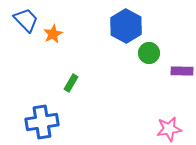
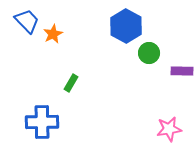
blue trapezoid: moved 1 px right, 1 px down
blue cross: rotated 8 degrees clockwise
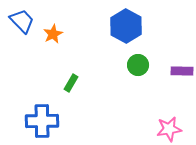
blue trapezoid: moved 5 px left
green circle: moved 11 px left, 12 px down
blue cross: moved 1 px up
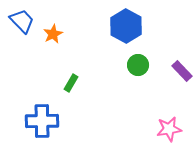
purple rectangle: rotated 45 degrees clockwise
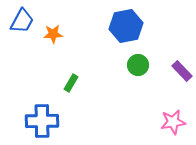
blue trapezoid: rotated 72 degrees clockwise
blue hexagon: rotated 20 degrees clockwise
orange star: rotated 24 degrees clockwise
pink star: moved 4 px right, 7 px up
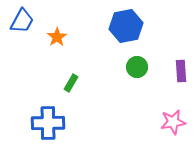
orange star: moved 4 px right, 3 px down; rotated 30 degrees counterclockwise
green circle: moved 1 px left, 2 px down
purple rectangle: moved 1 px left; rotated 40 degrees clockwise
blue cross: moved 6 px right, 2 px down
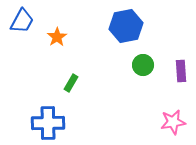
green circle: moved 6 px right, 2 px up
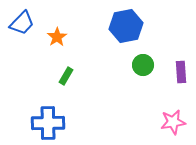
blue trapezoid: moved 2 px down; rotated 16 degrees clockwise
purple rectangle: moved 1 px down
green rectangle: moved 5 px left, 7 px up
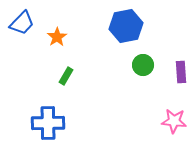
pink star: moved 1 px right, 1 px up; rotated 15 degrees clockwise
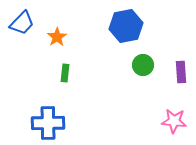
green rectangle: moved 1 px left, 3 px up; rotated 24 degrees counterclockwise
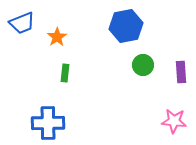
blue trapezoid: rotated 24 degrees clockwise
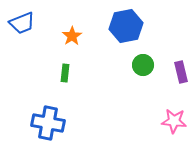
orange star: moved 15 px right, 1 px up
purple rectangle: rotated 10 degrees counterclockwise
blue cross: rotated 12 degrees clockwise
